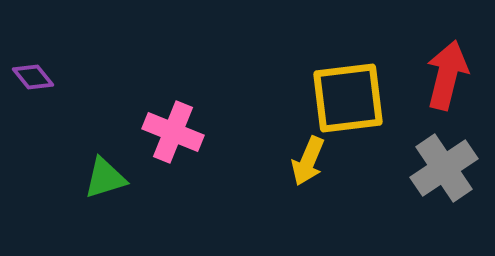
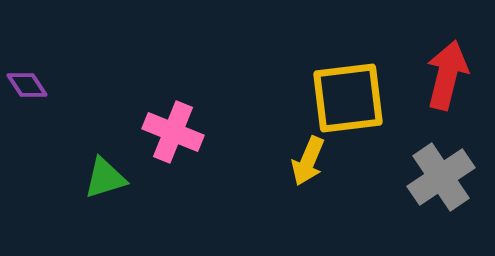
purple diamond: moved 6 px left, 8 px down; rotated 6 degrees clockwise
gray cross: moved 3 px left, 9 px down
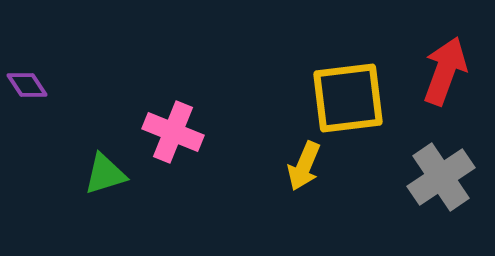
red arrow: moved 2 px left, 4 px up; rotated 6 degrees clockwise
yellow arrow: moved 4 px left, 5 px down
green triangle: moved 4 px up
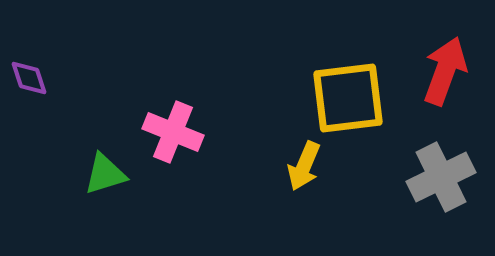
purple diamond: moved 2 px right, 7 px up; rotated 15 degrees clockwise
gray cross: rotated 8 degrees clockwise
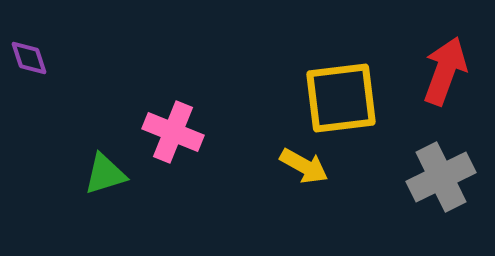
purple diamond: moved 20 px up
yellow square: moved 7 px left
yellow arrow: rotated 84 degrees counterclockwise
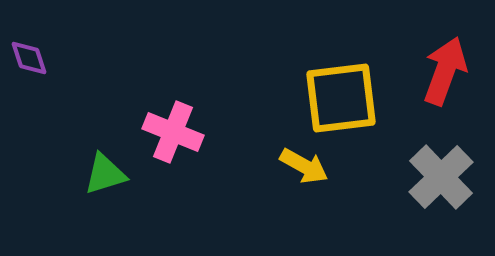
gray cross: rotated 18 degrees counterclockwise
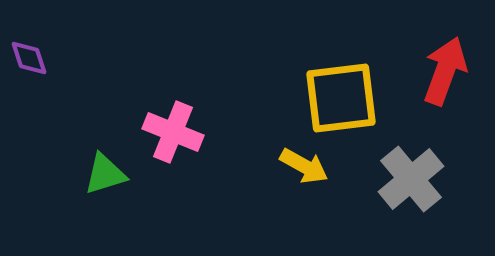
gray cross: moved 30 px left, 2 px down; rotated 4 degrees clockwise
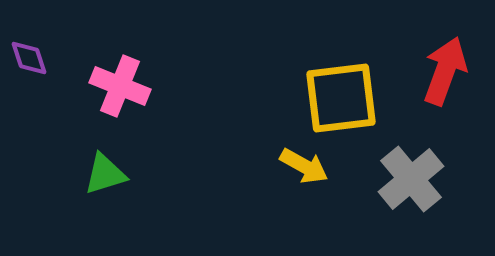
pink cross: moved 53 px left, 46 px up
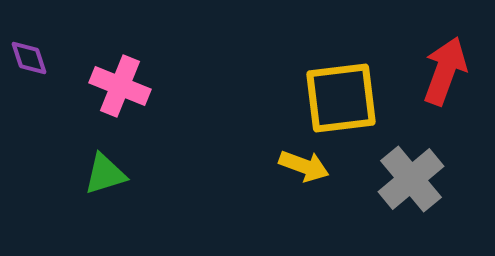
yellow arrow: rotated 9 degrees counterclockwise
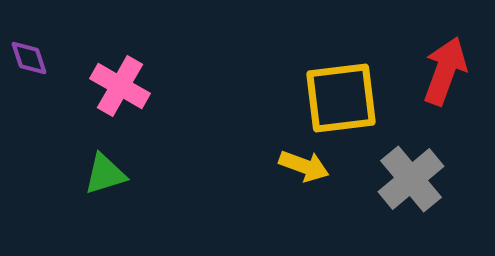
pink cross: rotated 8 degrees clockwise
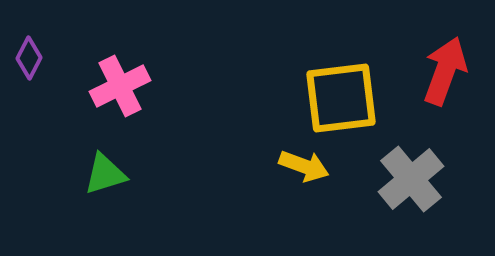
purple diamond: rotated 45 degrees clockwise
pink cross: rotated 34 degrees clockwise
